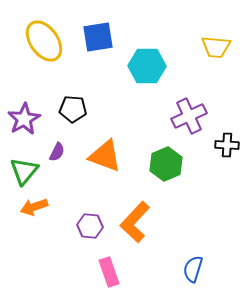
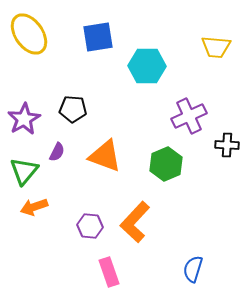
yellow ellipse: moved 15 px left, 7 px up
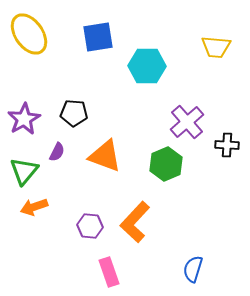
black pentagon: moved 1 px right, 4 px down
purple cross: moved 2 px left, 6 px down; rotated 16 degrees counterclockwise
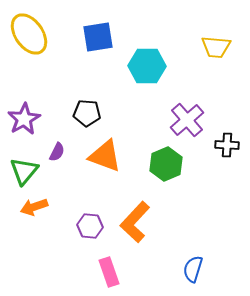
black pentagon: moved 13 px right
purple cross: moved 2 px up
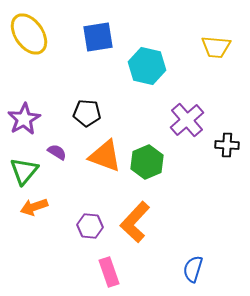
cyan hexagon: rotated 12 degrees clockwise
purple semicircle: rotated 84 degrees counterclockwise
green hexagon: moved 19 px left, 2 px up
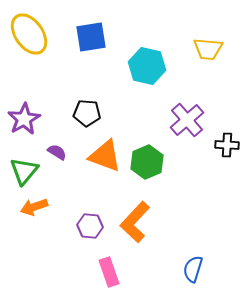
blue square: moved 7 px left
yellow trapezoid: moved 8 px left, 2 px down
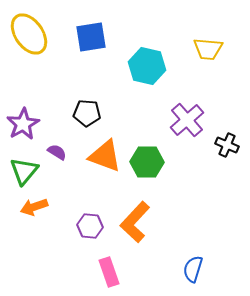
purple star: moved 1 px left, 5 px down
black cross: rotated 20 degrees clockwise
green hexagon: rotated 24 degrees clockwise
